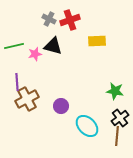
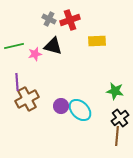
cyan ellipse: moved 7 px left, 16 px up
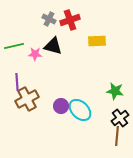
pink star: rotated 16 degrees clockwise
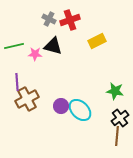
yellow rectangle: rotated 24 degrees counterclockwise
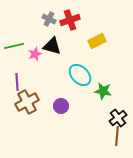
black triangle: moved 1 px left
pink star: rotated 24 degrees counterclockwise
green star: moved 12 px left
brown cross: moved 3 px down
cyan ellipse: moved 35 px up
black cross: moved 2 px left
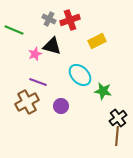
green line: moved 16 px up; rotated 36 degrees clockwise
purple line: moved 21 px right; rotated 66 degrees counterclockwise
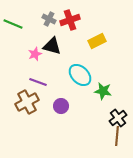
green line: moved 1 px left, 6 px up
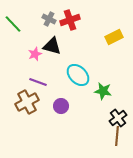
green line: rotated 24 degrees clockwise
yellow rectangle: moved 17 px right, 4 px up
cyan ellipse: moved 2 px left
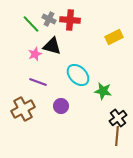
red cross: rotated 24 degrees clockwise
green line: moved 18 px right
brown cross: moved 4 px left, 7 px down
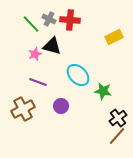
brown line: rotated 36 degrees clockwise
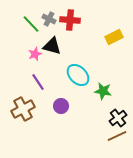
purple line: rotated 36 degrees clockwise
brown line: rotated 24 degrees clockwise
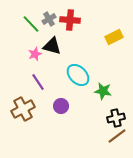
gray cross: rotated 32 degrees clockwise
black cross: moved 2 px left; rotated 24 degrees clockwise
brown line: rotated 12 degrees counterclockwise
